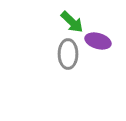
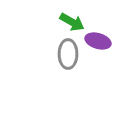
green arrow: rotated 15 degrees counterclockwise
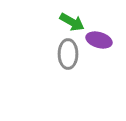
purple ellipse: moved 1 px right, 1 px up
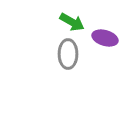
purple ellipse: moved 6 px right, 2 px up
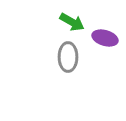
gray ellipse: moved 3 px down
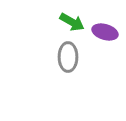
purple ellipse: moved 6 px up
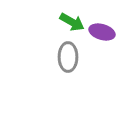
purple ellipse: moved 3 px left
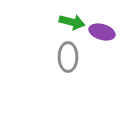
green arrow: rotated 15 degrees counterclockwise
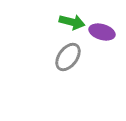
gray ellipse: rotated 36 degrees clockwise
